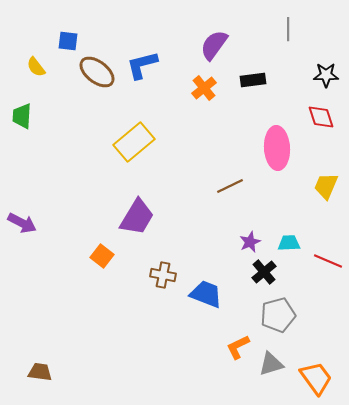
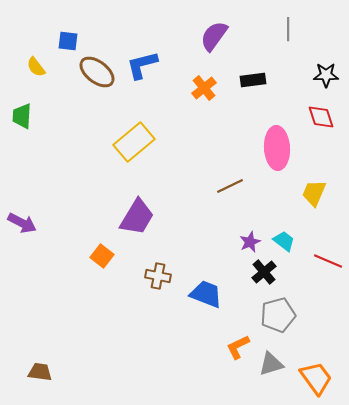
purple semicircle: moved 9 px up
yellow trapezoid: moved 12 px left, 7 px down
cyan trapezoid: moved 5 px left, 2 px up; rotated 40 degrees clockwise
brown cross: moved 5 px left, 1 px down
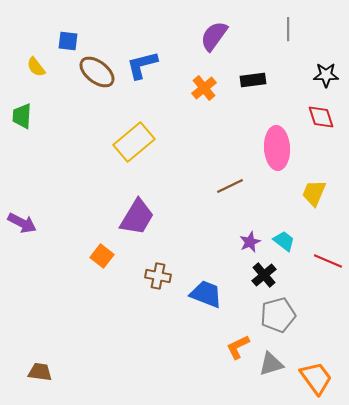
black cross: moved 3 px down
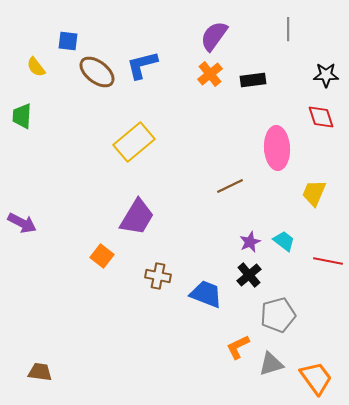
orange cross: moved 6 px right, 14 px up
red line: rotated 12 degrees counterclockwise
black cross: moved 15 px left
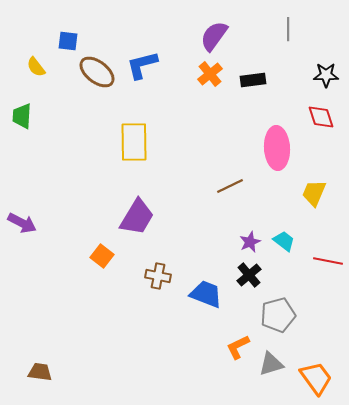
yellow rectangle: rotated 51 degrees counterclockwise
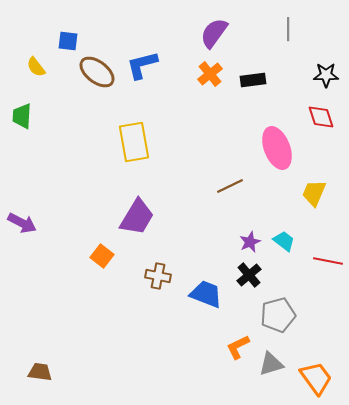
purple semicircle: moved 3 px up
yellow rectangle: rotated 9 degrees counterclockwise
pink ellipse: rotated 18 degrees counterclockwise
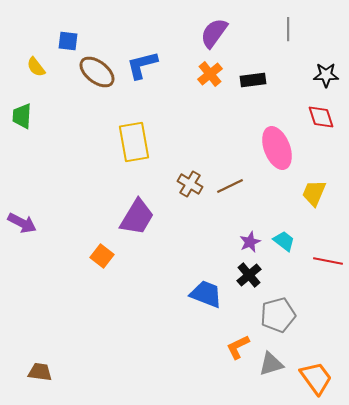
brown cross: moved 32 px right, 92 px up; rotated 20 degrees clockwise
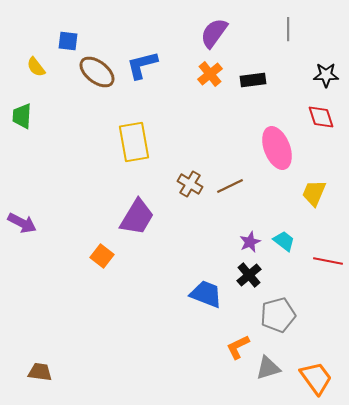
gray triangle: moved 3 px left, 4 px down
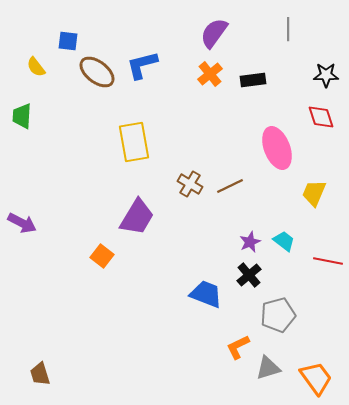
brown trapezoid: moved 2 px down; rotated 115 degrees counterclockwise
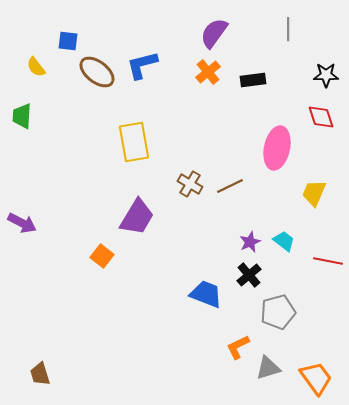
orange cross: moved 2 px left, 2 px up
pink ellipse: rotated 33 degrees clockwise
gray pentagon: moved 3 px up
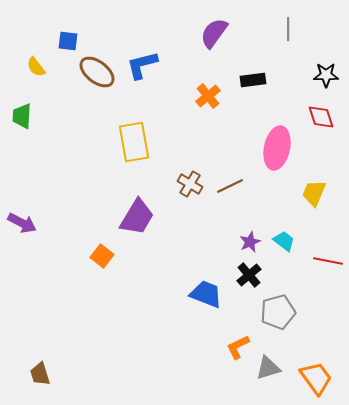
orange cross: moved 24 px down
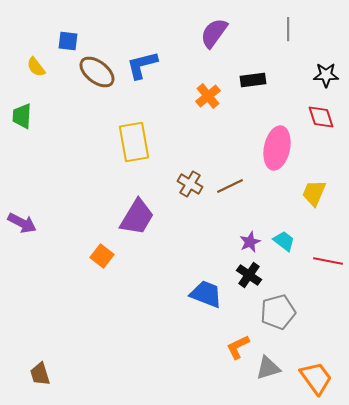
black cross: rotated 15 degrees counterclockwise
